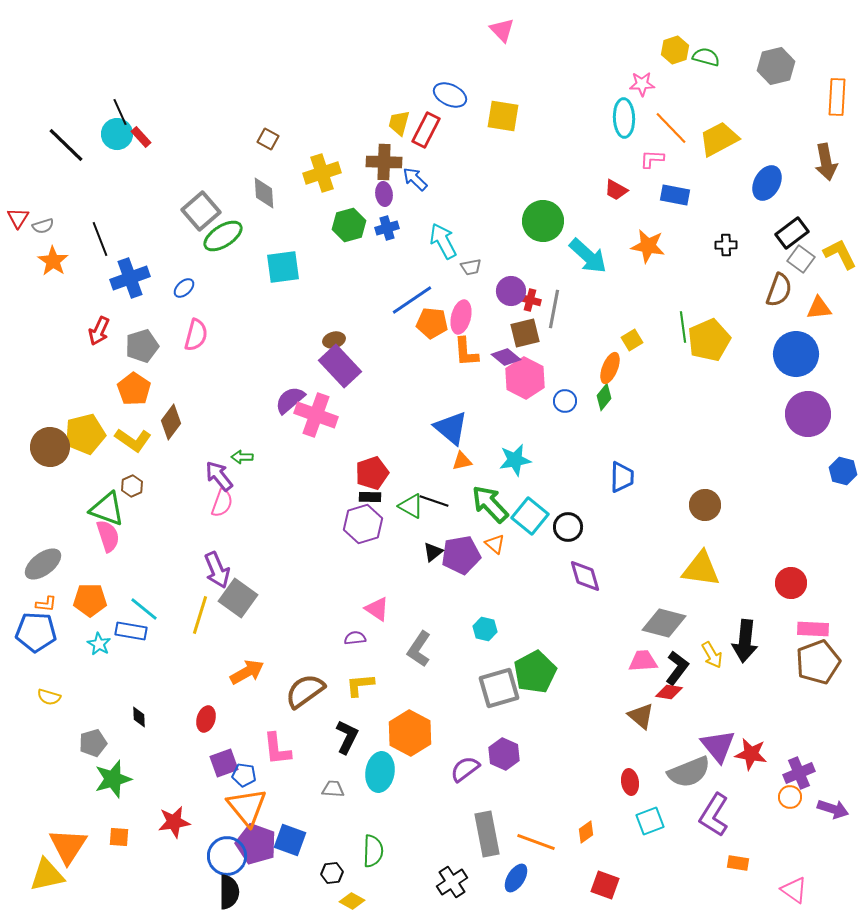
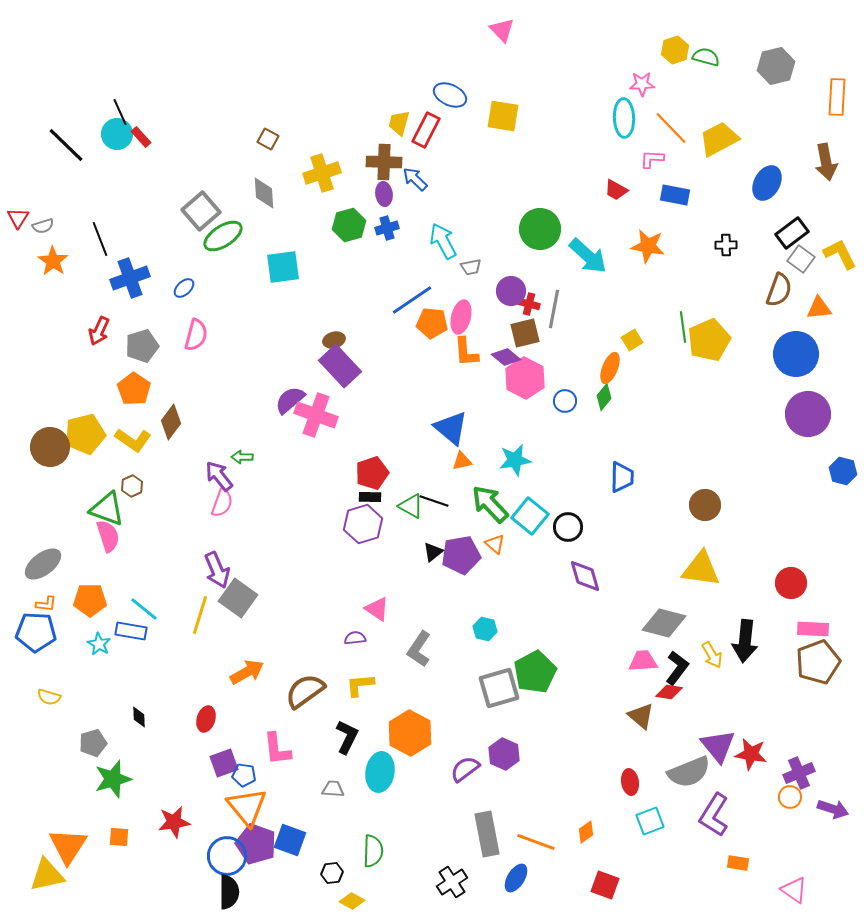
green circle at (543, 221): moved 3 px left, 8 px down
red cross at (530, 300): moved 1 px left, 4 px down
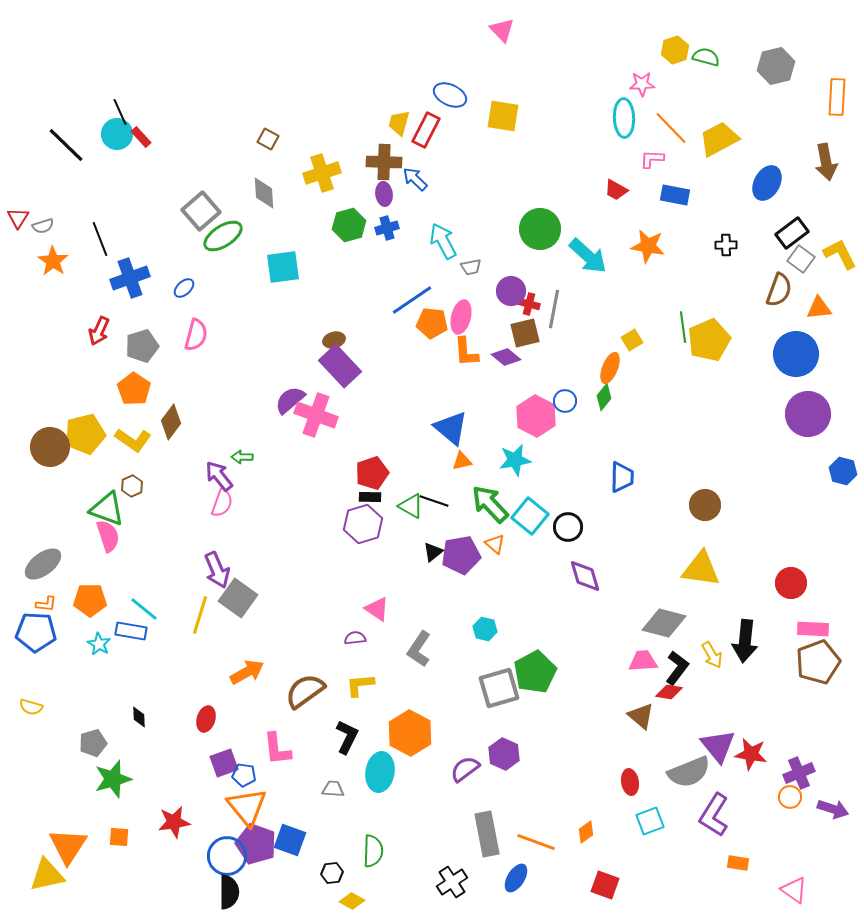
pink hexagon at (525, 378): moved 11 px right, 38 px down
yellow semicircle at (49, 697): moved 18 px left, 10 px down
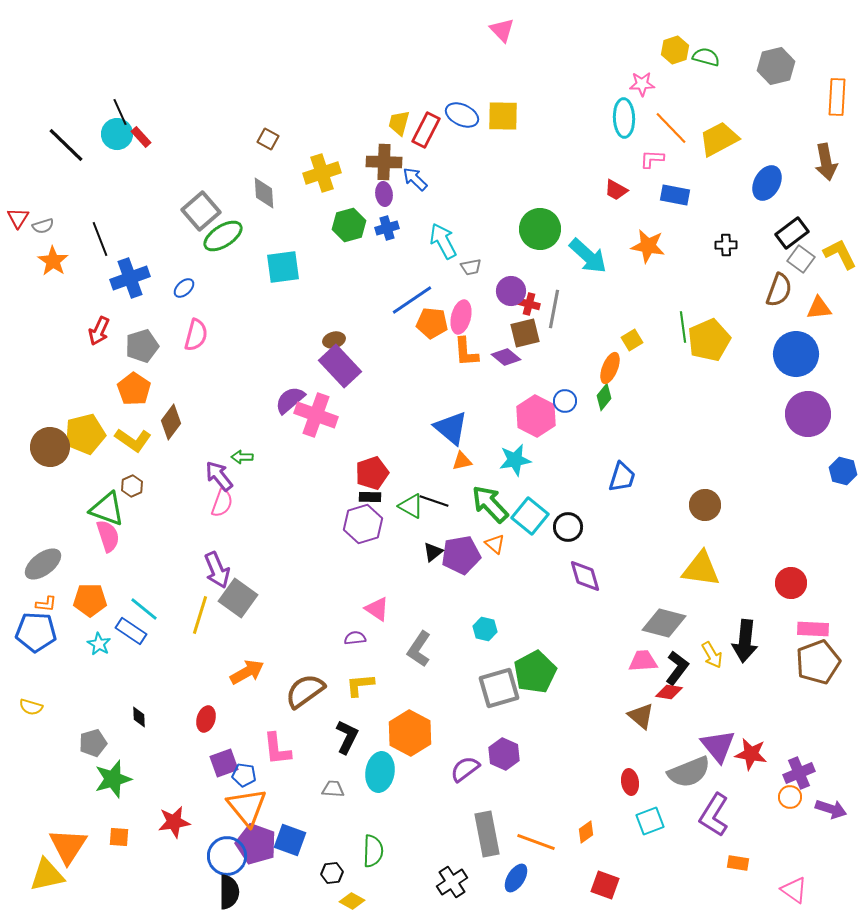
blue ellipse at (450, 95): moved 12 px right, 20 px down
yellow square at (503, 116): rotated 8 degrees counterclockwise
blue trapezoid at (622, 477): rotated 16 degrees clockwise
blue rectangle at (131, 631): rotated 24 degrees clockwise
purple arrow at (833, 809): moved 2 px left
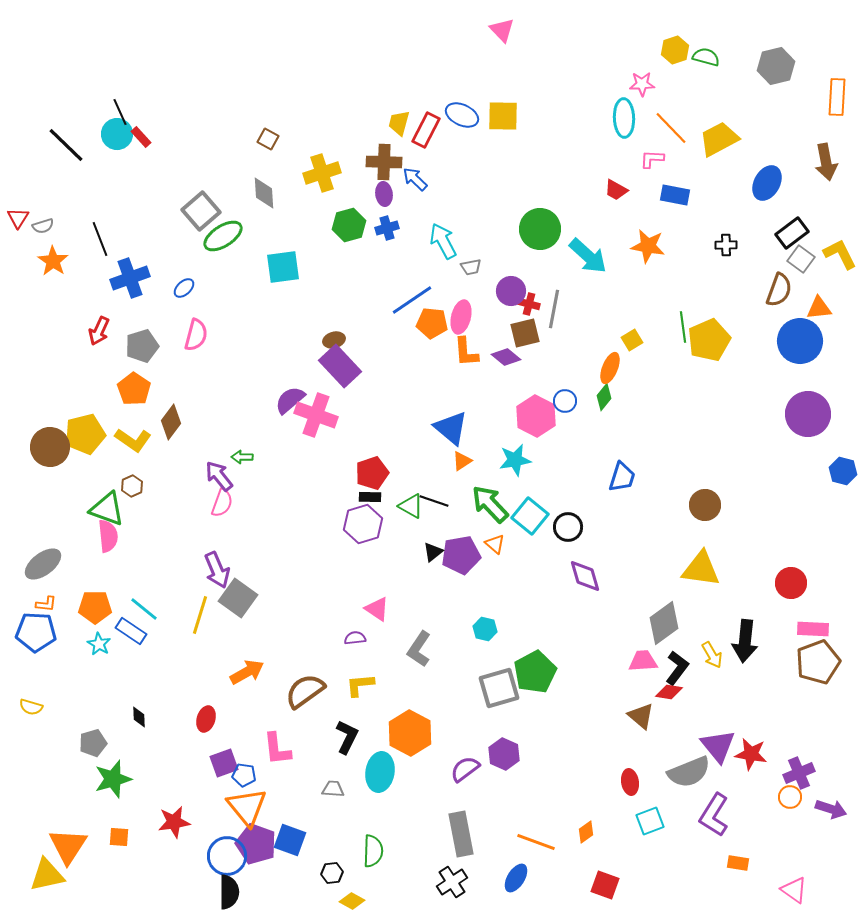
blue circle at (796, 354): moved 4 px right, 13 px up
orange triangle at (462, 461): rotated 20 degrees counterclockwise
pink semicircle at (108, 536): rotated 12 degrees clockwise
orange pentagon at (90, 600): moved 5 px right, 7 px down
gray diamond at (664, 623): rotated 51 degrees counterclockwise
gray rectangle at (487, 834): moved 26 px left
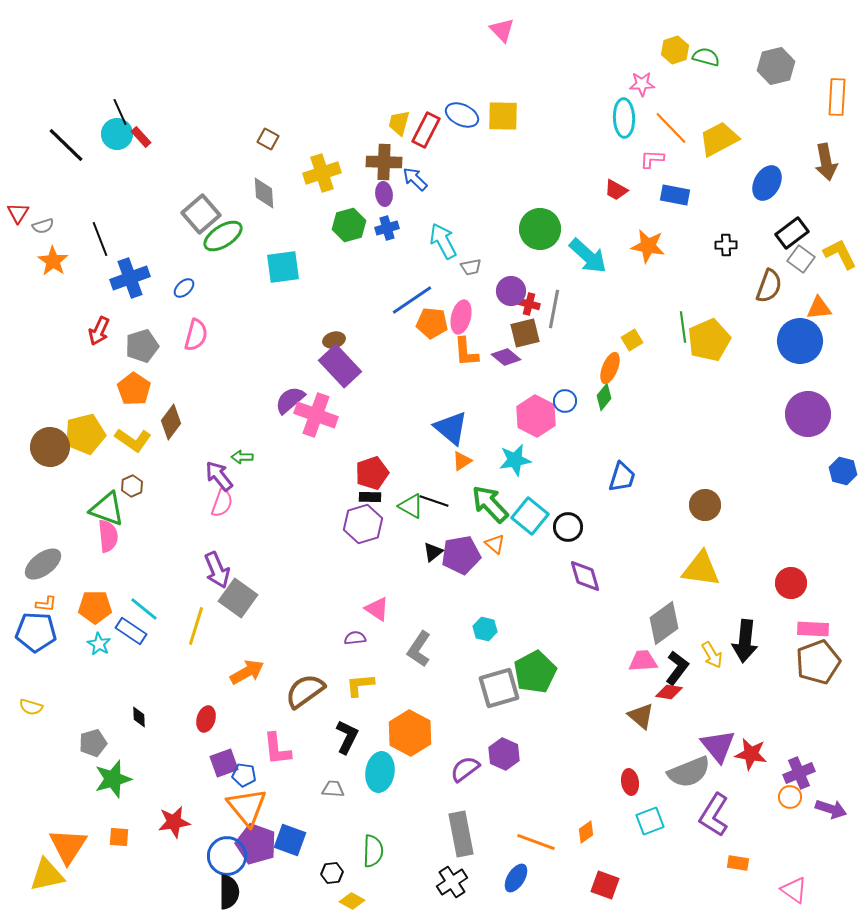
gray square at (201, 211): moved 3 px down
red triangle at (18, 218): moved 5 px up
brown semicircle at (779, 290): moved 10 px left, 4 px up
yellow line at (200, 615): moved 4 px left, 11 px down
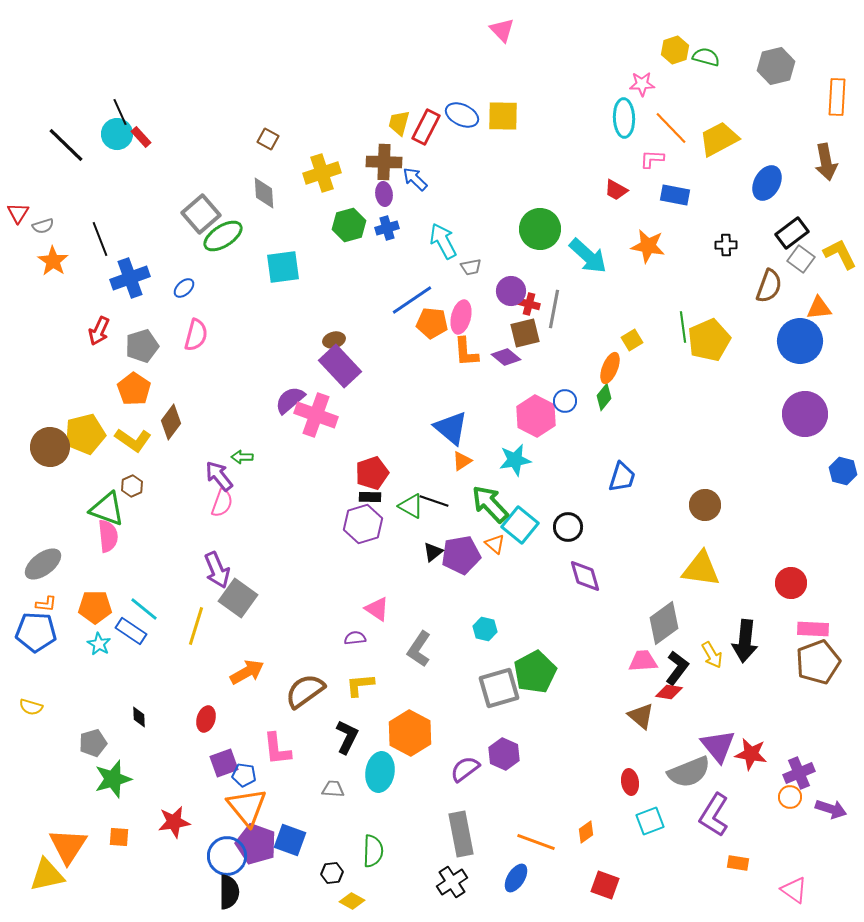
red rectangle at (426, 130): moved 3 px up
purple circle at (808, 414): moved 3 px left
cyan square at (530, 516): moved 10 px left, 9 px down
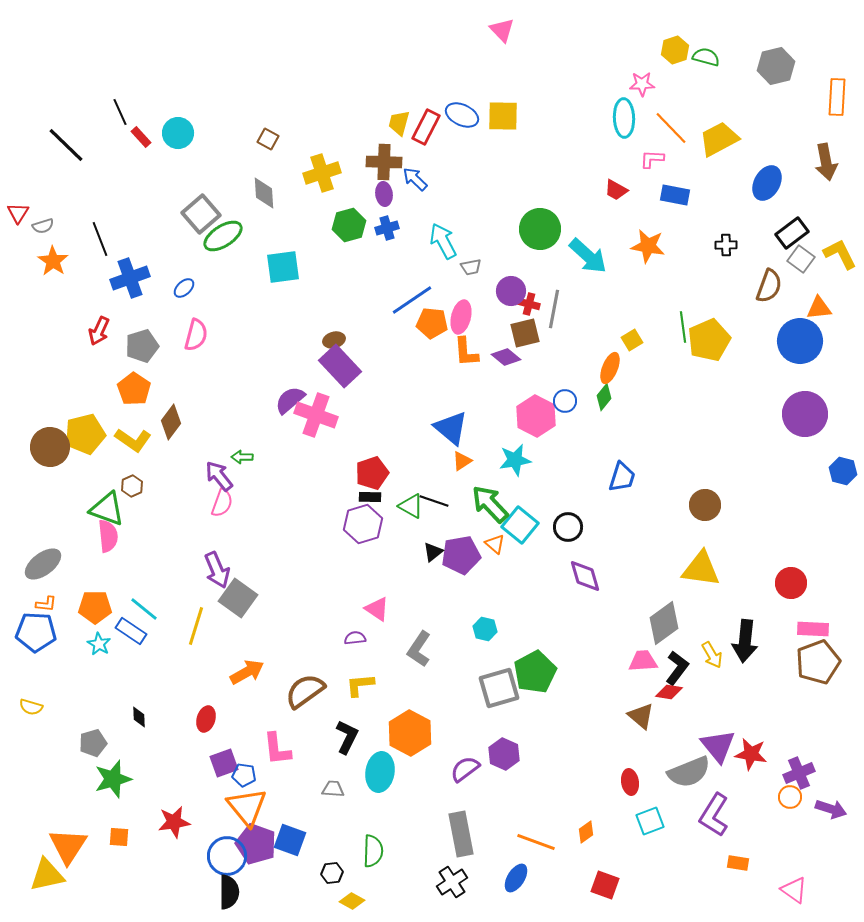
cyan circle at (117, 134): moved 61 px right, 1 px up
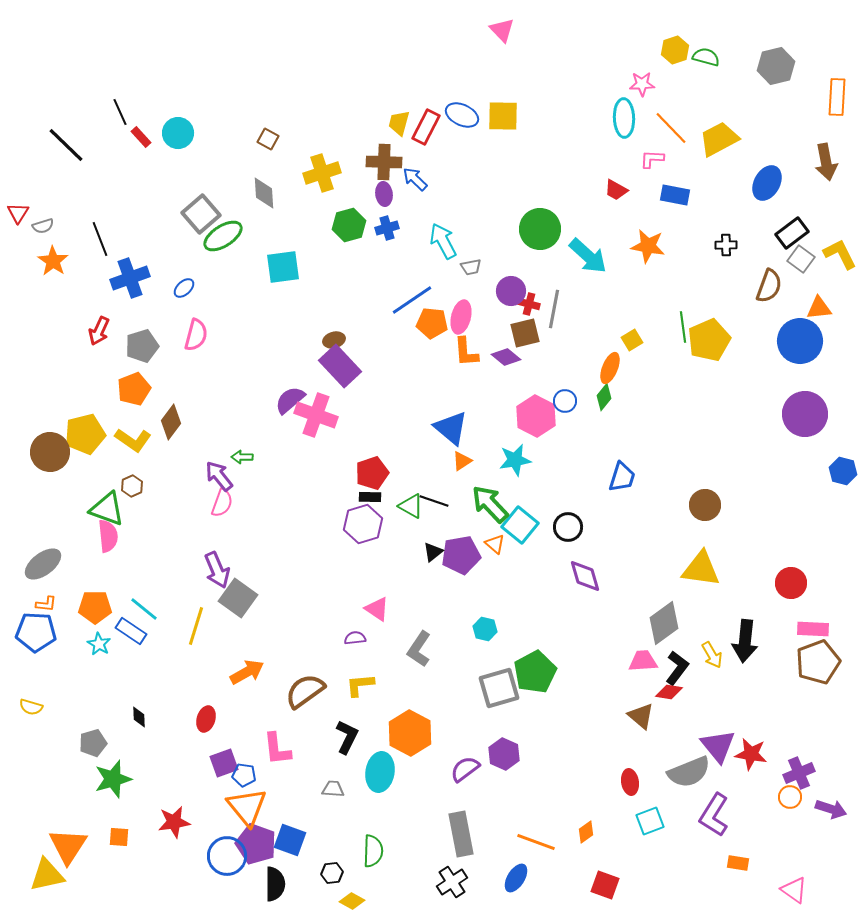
orange pentagon at (134, 389): rotated 16 degrees clockwise
brown circle at (50, 447): moved 5 px down
black semicircle at (229, 892): moved 46 px right, 8 px up
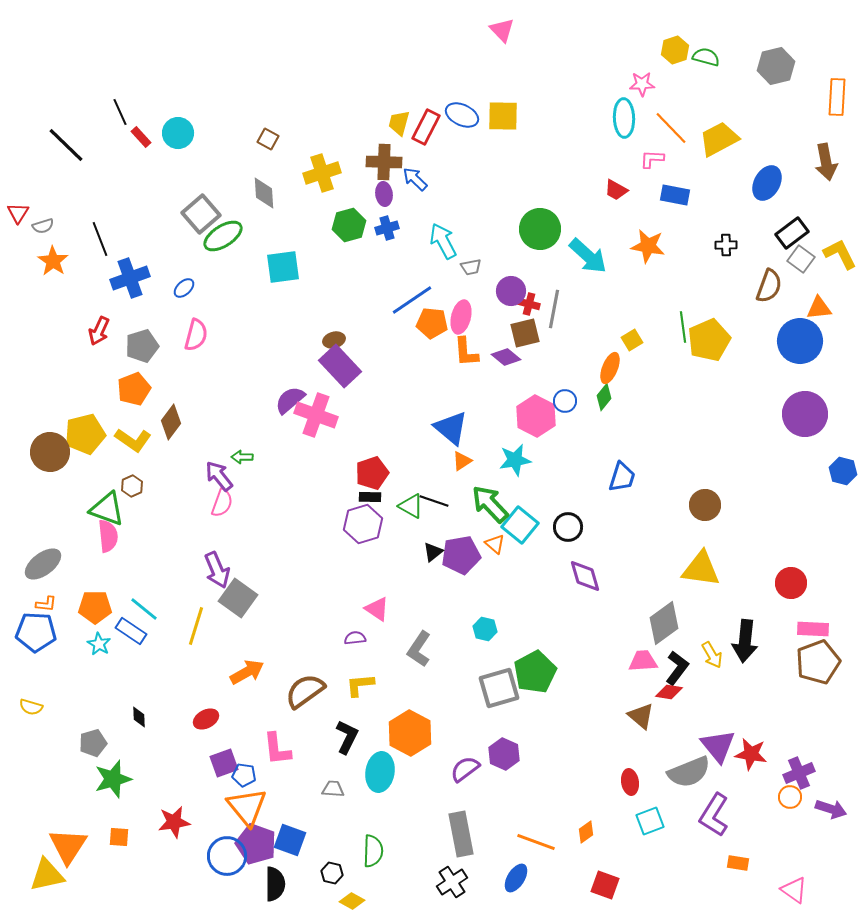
red ellipse at (206, 719): rotated 45 degrees clockwise
black hexagon at (332, 873): rotated 20 degrees clockwise
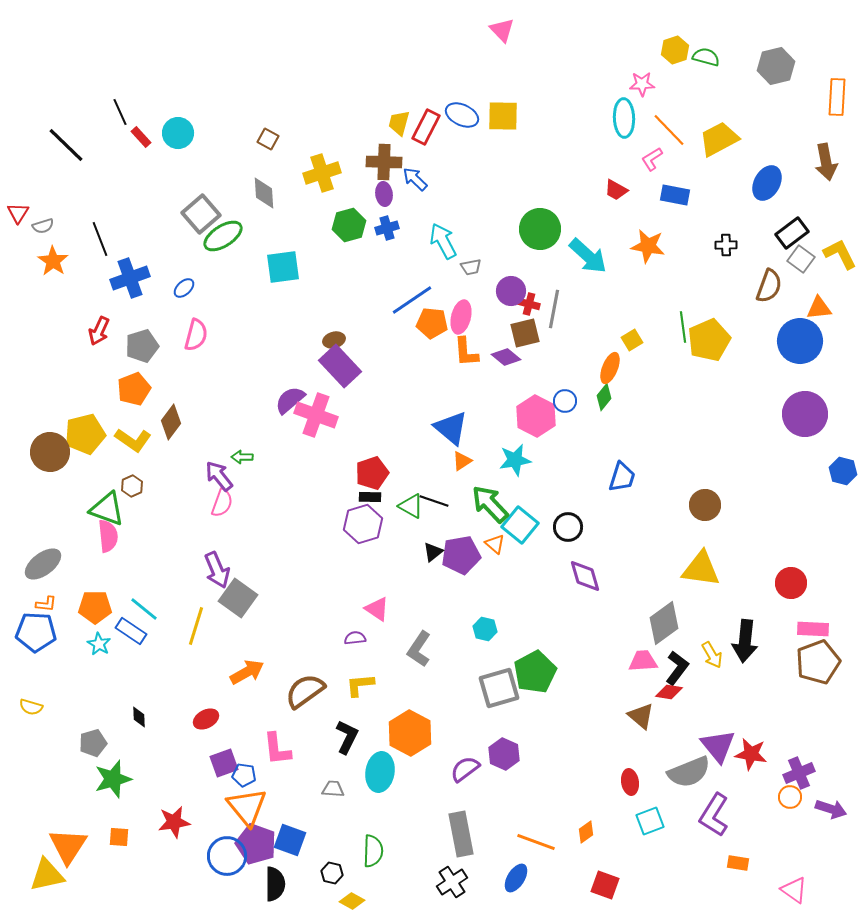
orange line at (671, 128): moved 2 px left, 2 px down
pink L-shape at (652, 159): rotated 35 degrees counterclockwise
